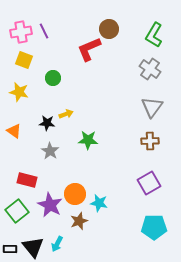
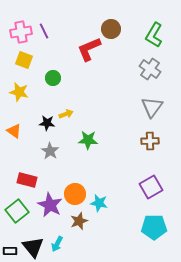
brown circle: moved 2 px right
purple square: moved 2 px right, 4 px down
black rectangle: moved 2 px down
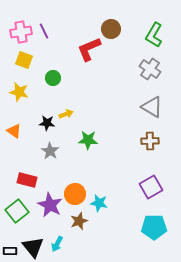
gray triangle: rotated 35 degrees counterclockwise
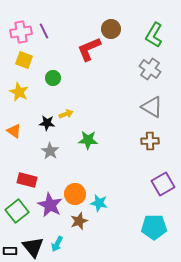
yellow star: rotated 12 degrees clockwise
purple square: moved 12 px right, 3 px up
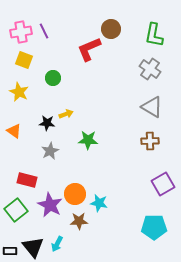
green L-shape: rotated 20 degrees counterclockwise
gray star: rotated 12 degrees clockwise
green square: moved 1 px left, 1 px up
brown star: rotated 18 degrees clockwise
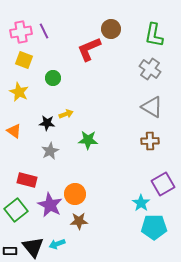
cyan star: moved 42 px right; rotated 24 degrees clockwise
cyan arrow: rotated 42 degrees clockwise
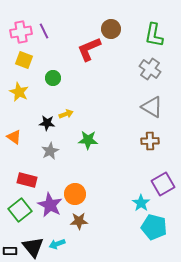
orange triangle: moved 6 px down
green square: moved 4 px right
cyan pentagon: rotated 15 degrees clockwise
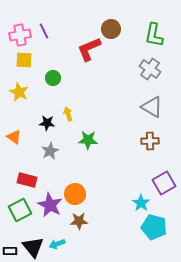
pink cross: moved 1 px left, 3 px down
yellow square: rotated 18 degrees counterclockwise
yellow arrow: moved 2 px right; rotated 88 degrees counterclockwise
purple square: moved 1 px right, 1 px up
green square: rotated 10 degrees clockwise
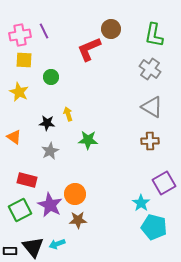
green circle: moved 2 px left, 1 px up
brown star: moved 1 px left, 1 px up
